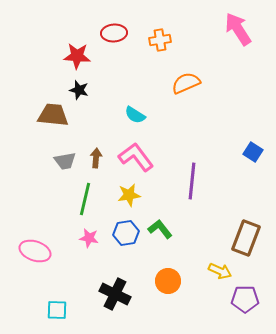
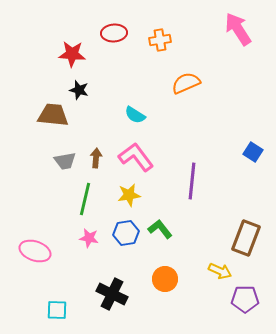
red star: moved 5 px left, 2 px up
orange circle: moved 3 px left, 2 px up
black cross: moved 3 px left
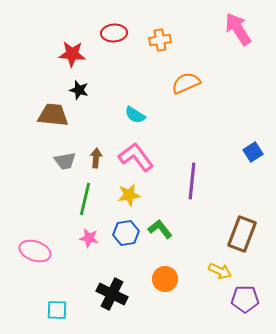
blue square: rotated 24 degrees clockwise
brown rectangle: moved 4 px left, 4 px up
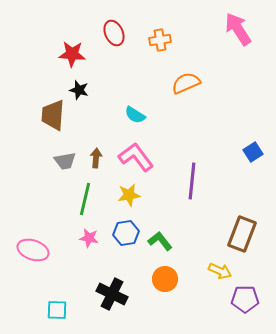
red ellipse: rotated 70 degrees clockwise
brown trapezoid: rotated 92 degrees counterclockwise
green L-shape: moved 12 px down
pink ellipse: moved 2 px left, 1 px up
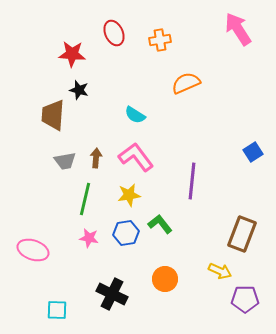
green L-shape: moved 17 px up
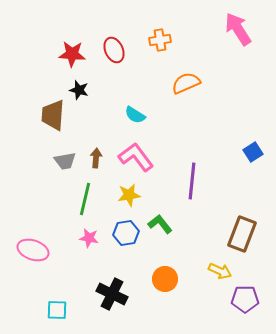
red ellipse: moved 17 px down
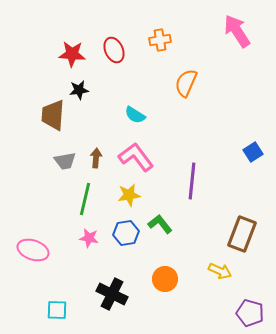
pink arrow: moved 1 px left, 2 px down
orange semicircle: rotated 44 degrees counterclockwise
black star: rotated 24 degrees counterclockwise
purple pentagon: moved 5 px right, 14 px down; rotated 16 degrees clockwise
